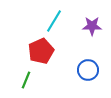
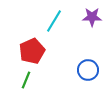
purple star: moved 9 px up
red pentagon: moved 9 px left
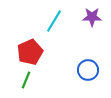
red pentagon: moved 2 px left, 1 px down
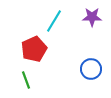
red pentagon: moved 4 px right, 3 px up
blue circle: moved 3 px right, 1 px up
green line: rotated 42 degrees counterclockwise
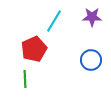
blue circle: moved 9 px up
green line: moved 1 px left, 1 px up; rotated 18 degrees clockwise
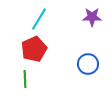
cyan line: moved 15 px left, 2 px up
blue circle: moved 3 px left, 4 px down
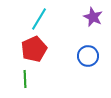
purple star: moved 1 px right; rotated 24 degrees clockwise
blue circle: moved 8 px up
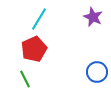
blue circle: moved 9 px right, 16 px down
green line: rotated 24 degrees counterclockwise
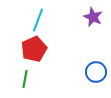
cyan line: moved 1 px left, 1 px down; rotated 10 degrees counterclockwise
blue circle: moved 1 px left
green line: rotated 36 degrees clockwise
